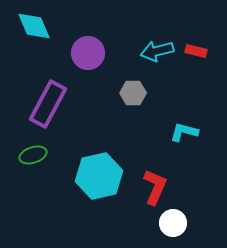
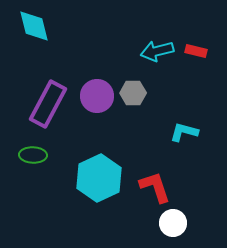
cyan diamond: rotated 9 degrees clockwise
purple circle: moved 9 px right, 43 px down
green ellipse: rotated 20 degrees clockwise
cyan hexagon: moved 2 px down; rotated 12 degrees counterclockwise
red L-shape: rotated 42 degrees counterclockwise
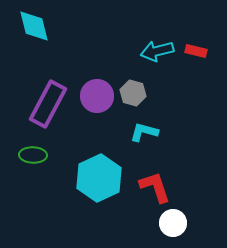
gray hexagon: rotated 15 degrees clockwise
cyan L-shape: moved 40 px left
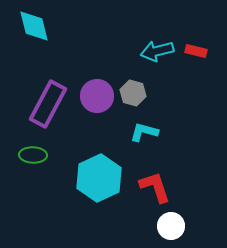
white circle: moved 2 px left, 3 px down
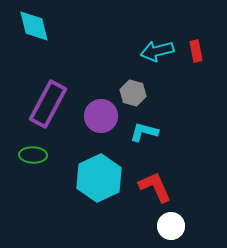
red rectangle: rotated 65 degrees clockwise
purple circle: moved 4 px right, 20 px down
red L-shape: rotated 6 degrees counterclockwise
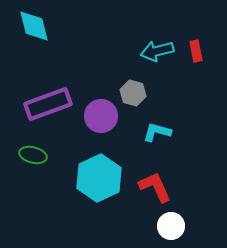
purple rectangle: rotated 42 degrees clockwise
cyan L-shape: moved 13 px right
green ellipse: rotated 12 degrees clockwise
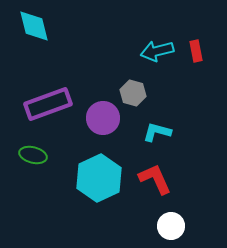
purple circle: moved 2 px right, 2 px down
red L-shape: moved 8 px up
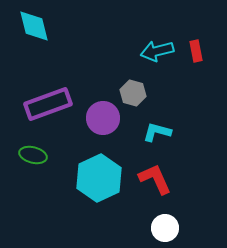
white circle: moved 6 px left, 2 px down
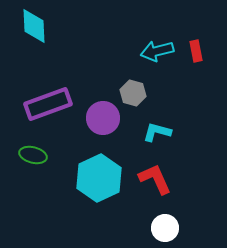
cyan diamond: rotated 12 degrees clockwise
